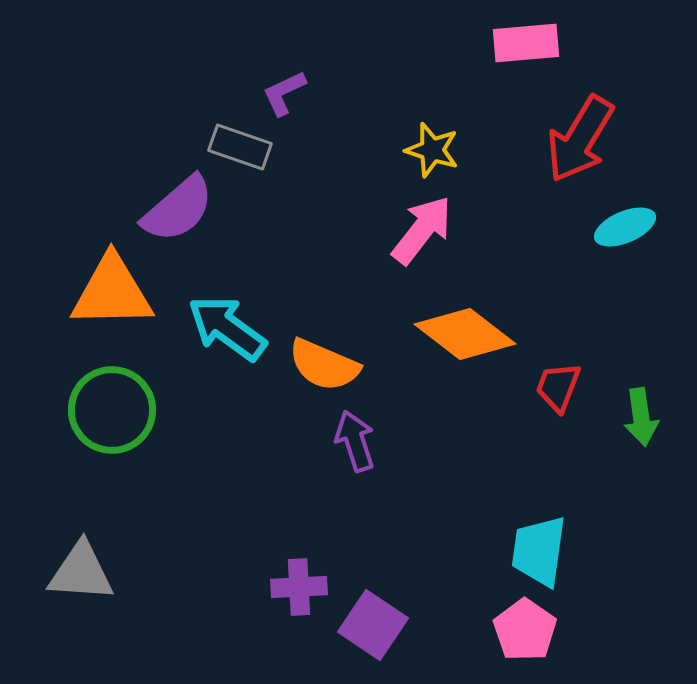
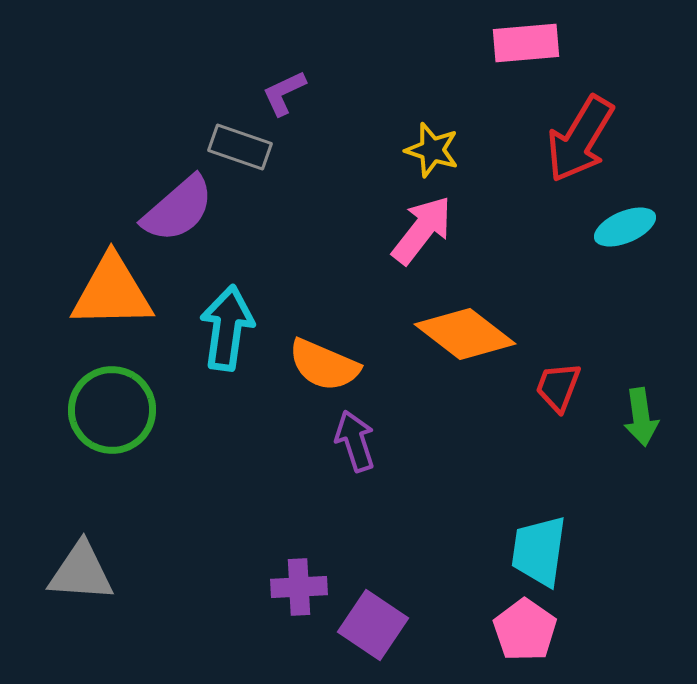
cyan arrow: rotated 62 degrees clockwise
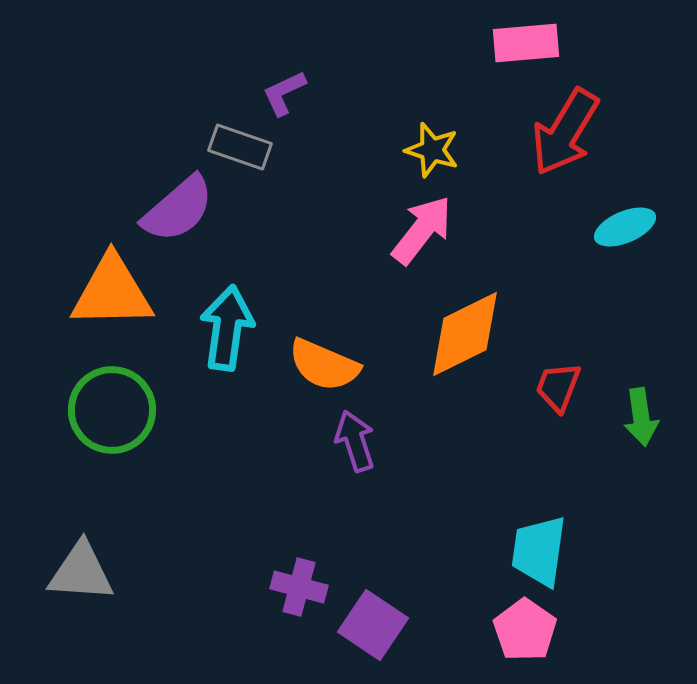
red arrow: moved 15 px left, 7 px up
orange diamond: rotated 64 degrees counterclockwise
purple cross: rotated 18 degrees clockwise
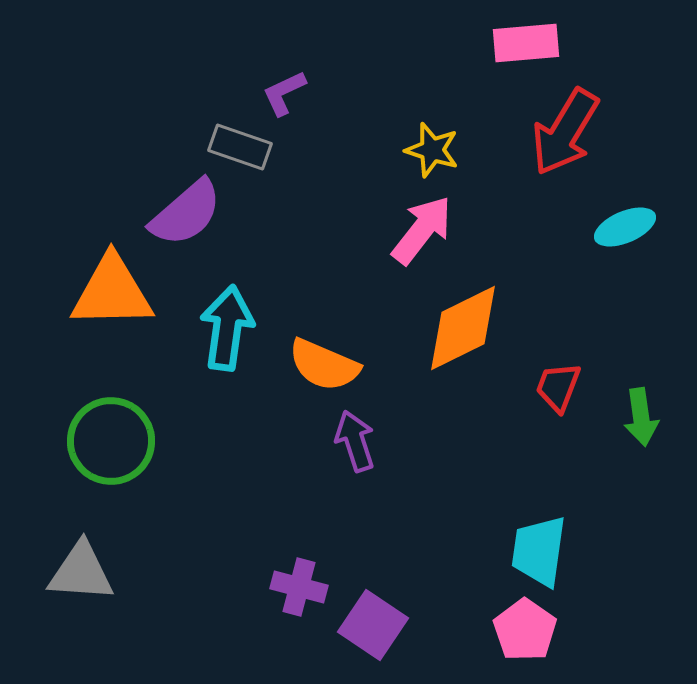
purple semicircle: moved 8 px right, 4 px down
orange diamond: moved 2 px left, 6 px up
green circle: moved 1 px left, 31 px down
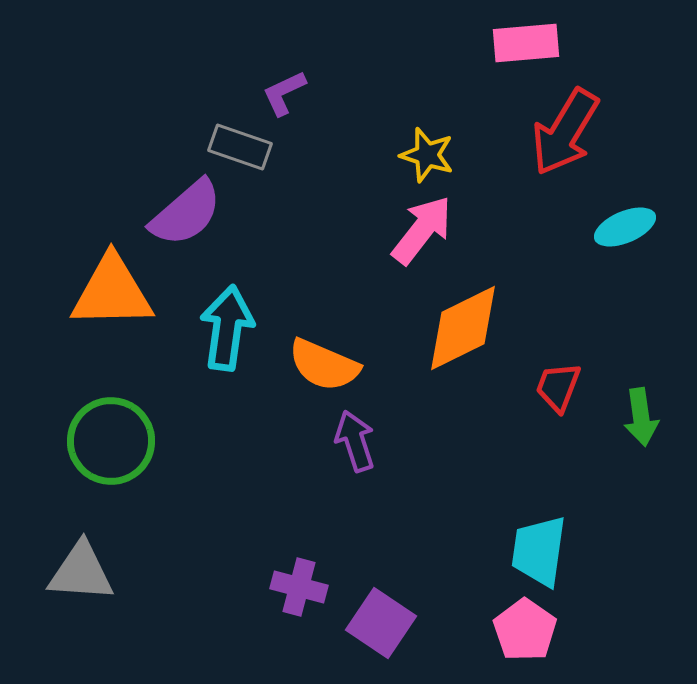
yellow star: moved 5 px left, 5 px down
purple square: moved 8 px right, 2 px up
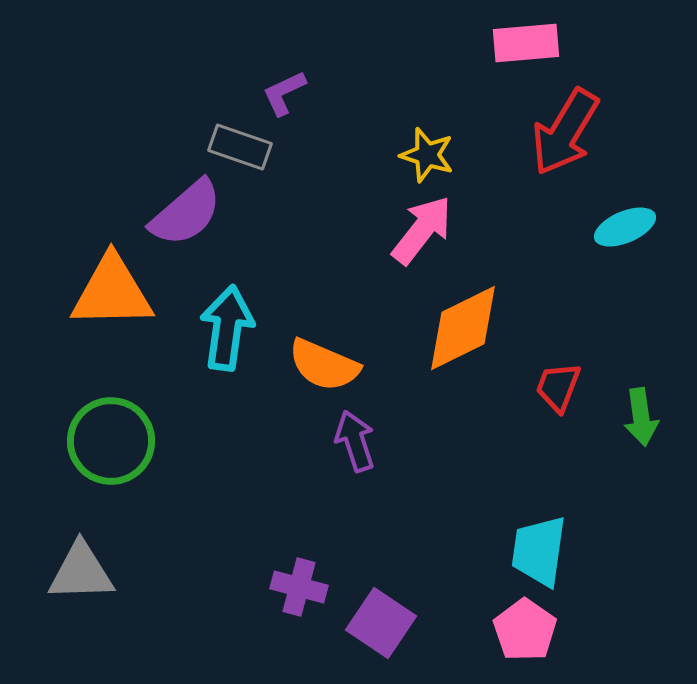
gray triangle: rotated 6 degrees counterclockwise
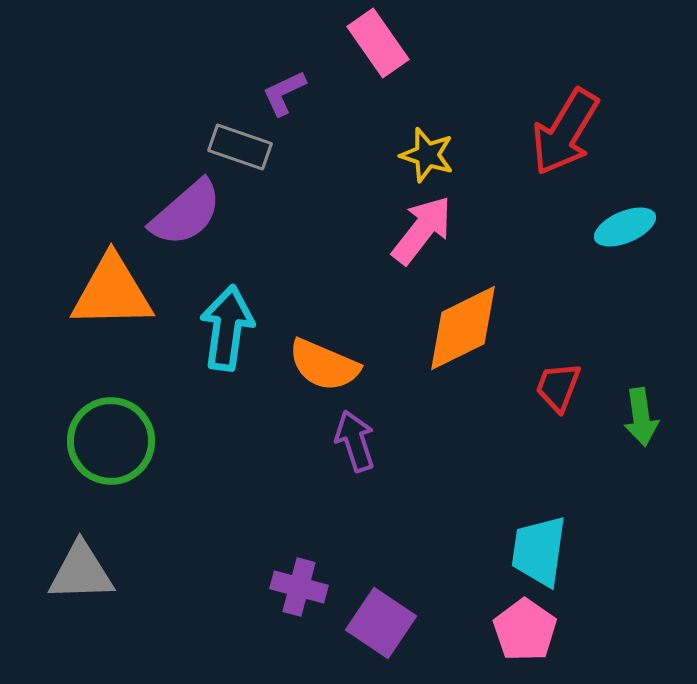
pink rectangle: moved 148 px left; rotated 60 degrees clockwise
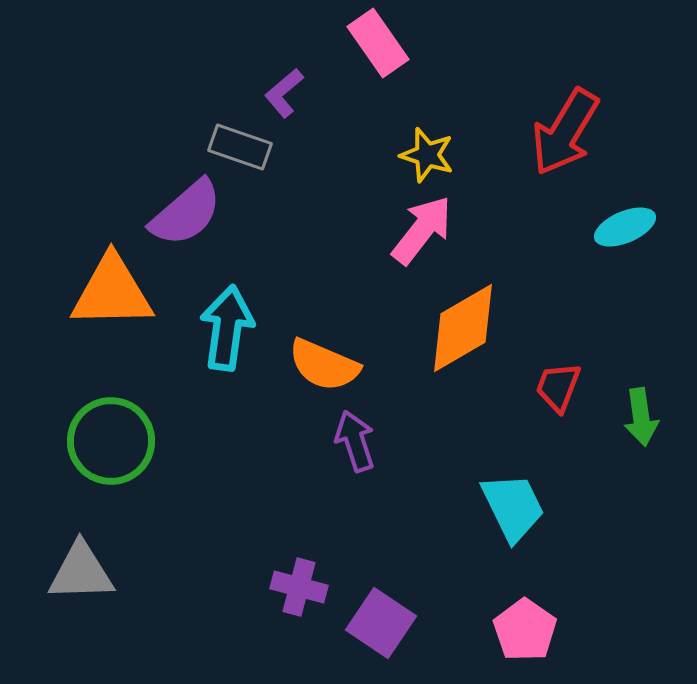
purple L-shape: rotated 15 degrees counterclockwise
orange diamond: rotated 4 degrees counterclockwise
cyan trapezoid: moved 26 px left, 44 px up; rotated 146 degrees clockwise
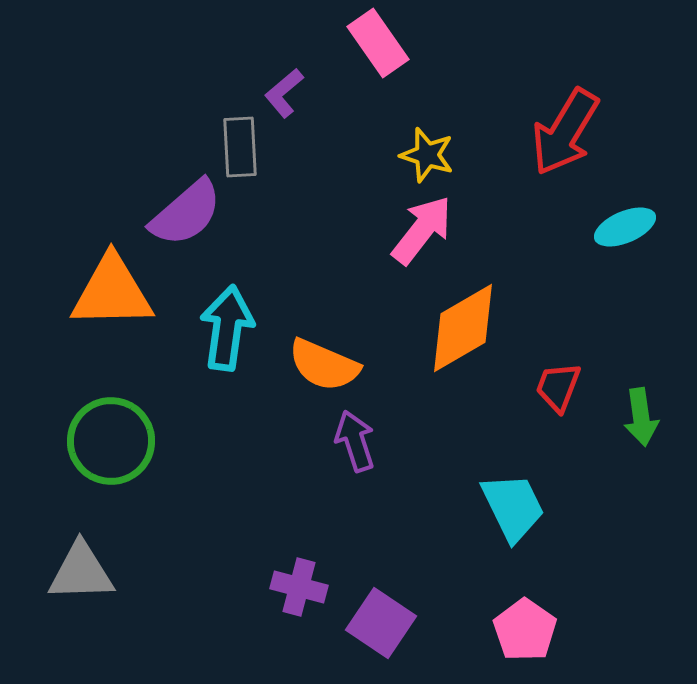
gray rectangle: rotated 68 degrees clockwise
